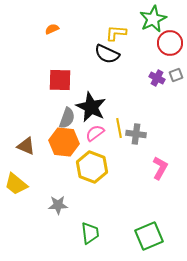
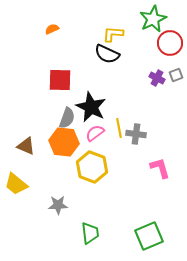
yellow L-shape: moved 3 px left, 1 px down
pink L-shape: rotated 45 degrees counterclockwise
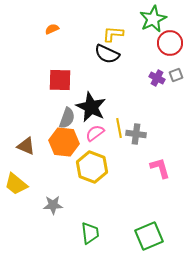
gray star: moved 5 px left
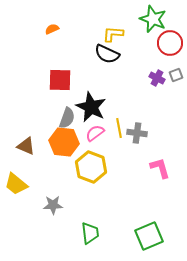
green star: rotated 24 degrees counterclockwise
gray cross: moved 1 px right, 1 px up
yellow hexagon: moved 1 px left
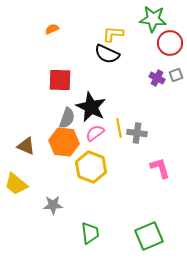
green star: rotated 16 degrees counterclockwise
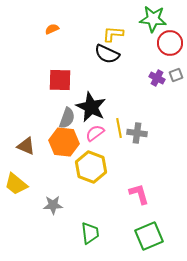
pink L-shape: moved 21 px left, 26 px down
